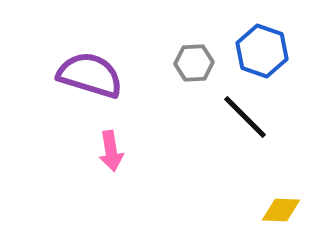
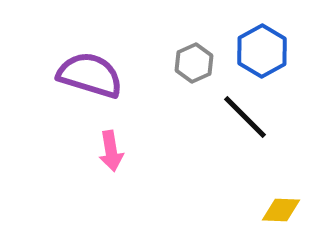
blue hexagon: rotated 12 degrees clockwise
gray hexagon: rotated 21 degrees counterclockwise
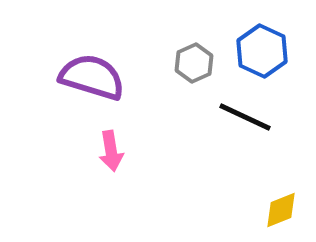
blue hexagon: rotated 6 degrees counterclockwise
purple semicircle: moved 2 px right, 2 px down
black line: rotated 20 degrees counterclockwise
yellow diamond: rotated 24 degrees counterclockwise
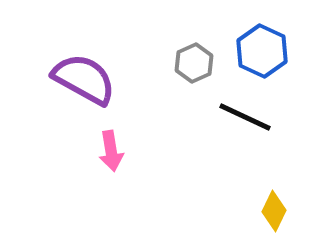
purple semicircle: moved 8 px left, 2 px down; rotated 12 degrees clockwise
yellow diamond: moved 7 px left, 1 px down; rotated 42 degrees counterclockwise
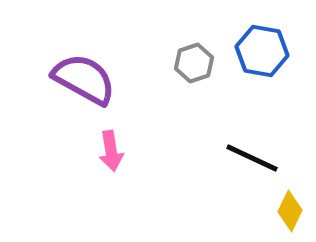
blue hexagon: rotated 15 degrees counterclockwise
gray hexagon: rotated 6 degrees clockwise
black line: moved 7 px right, 41 px down
yellow diamond: moved 16 px right
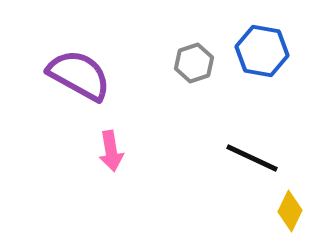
purple semicircle: moved 5 px left, 4 px up
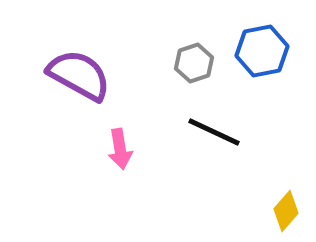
blue hexagon: rotated 21 degrees counterclockwise
pink arrow: moved 9 px right, 2 px up
black line: moved 38 px left, 26 px up
yellow diamond: moved 4 px left; rotated 15 degrees clockwise
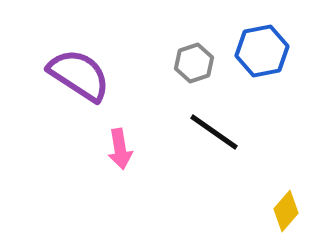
purple semicircle: rotated 4 degrees clockwise
black line: rotated 10 degrees clockwise
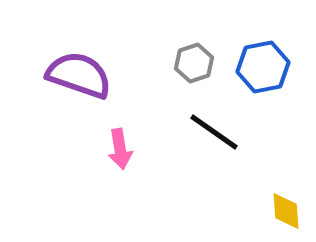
blue hexagon: moved 1 px right, 16 px down
purple semicircle: rotated 14 degrees counterclockwise
yellow diamond: rotated 45 degrees counterclockwise
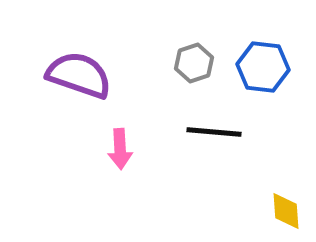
blue hexagon: rotated 18 degrees clockwise
black line: rotated 30 degrees counterclockwise
pink arrow: rotated 6 degrees clockwise
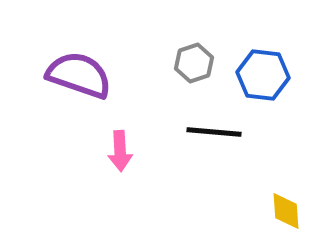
blue hexagon: moved 8 px down
pink arrow: moved 2 px down
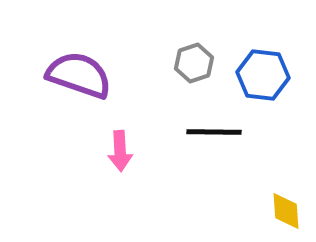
black line: rotated 4 degrees counterclockwise
